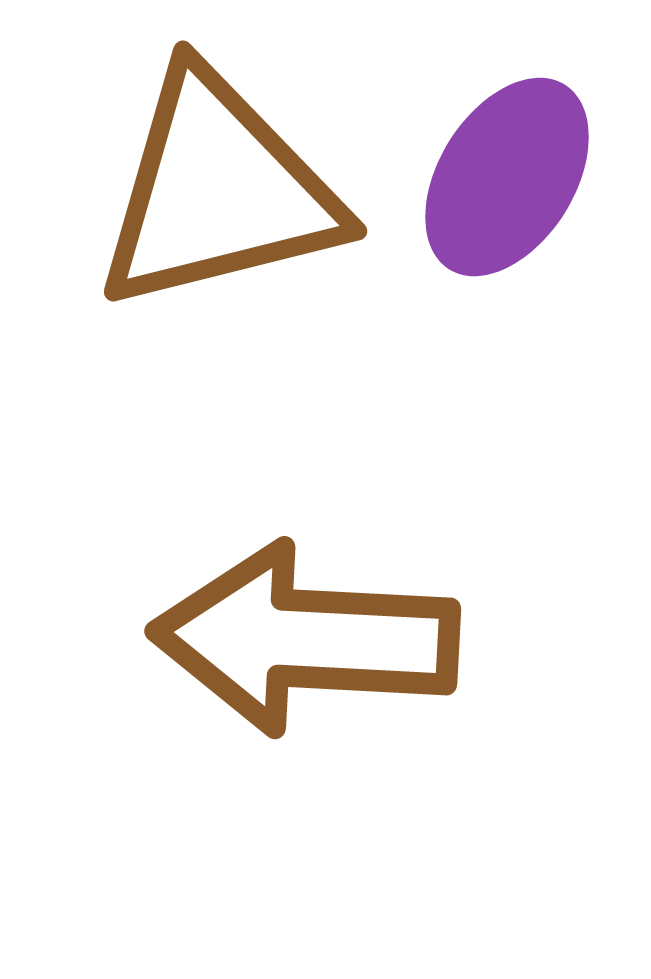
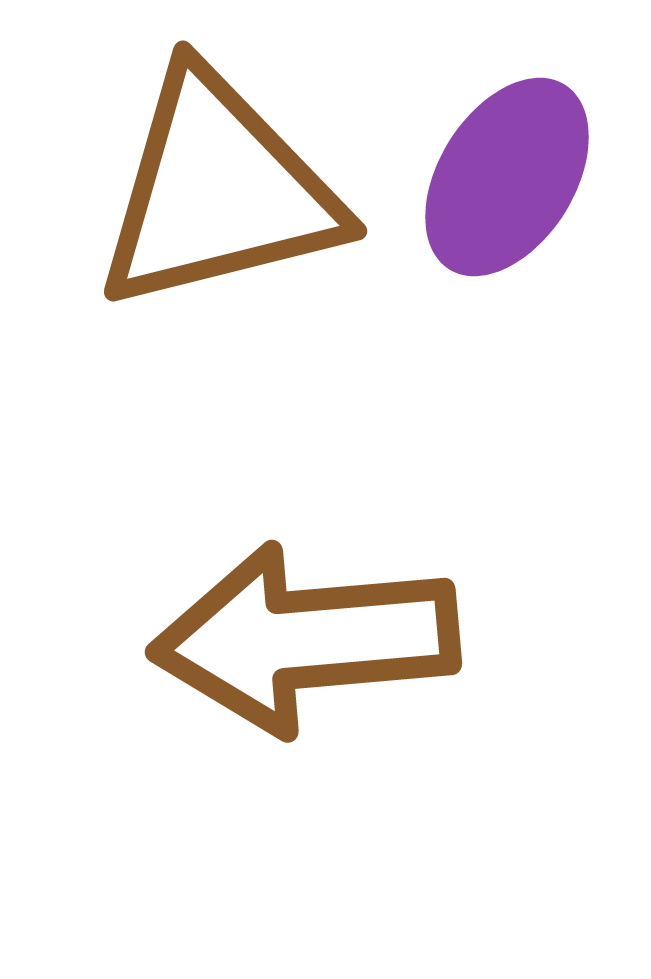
brown arrow: rotated 8 degrees counterclockwise
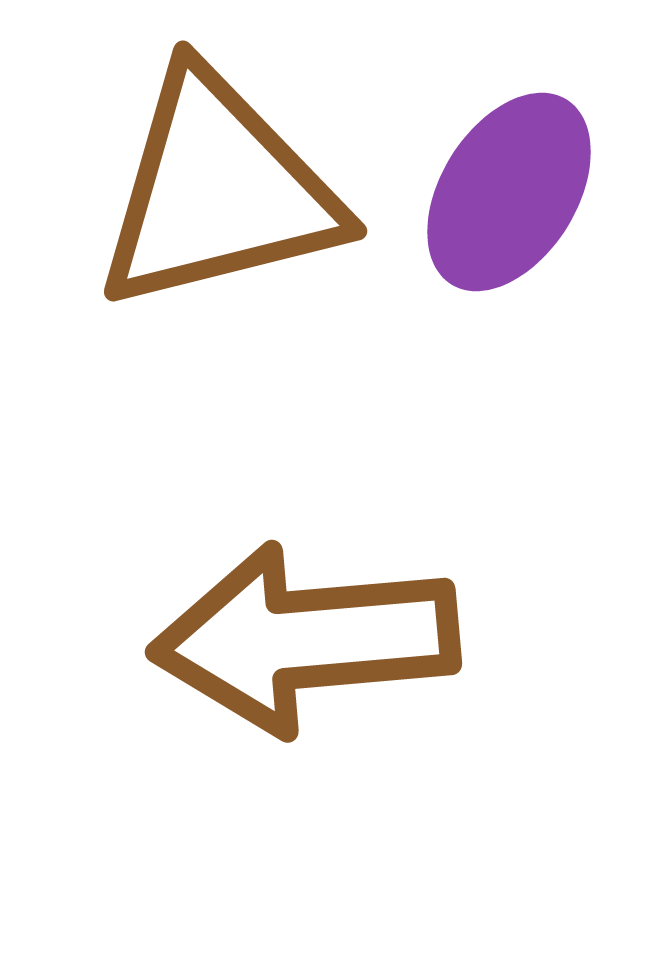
purple ellipse: moved 2 px right, 15 px down
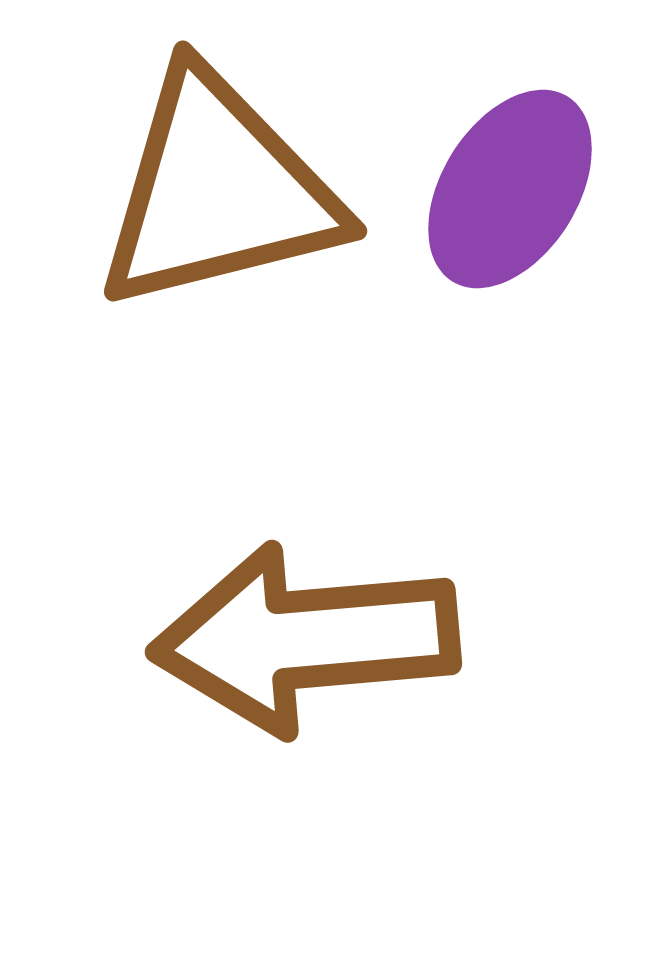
purple ellipse: moved 1 px right, 3 px up
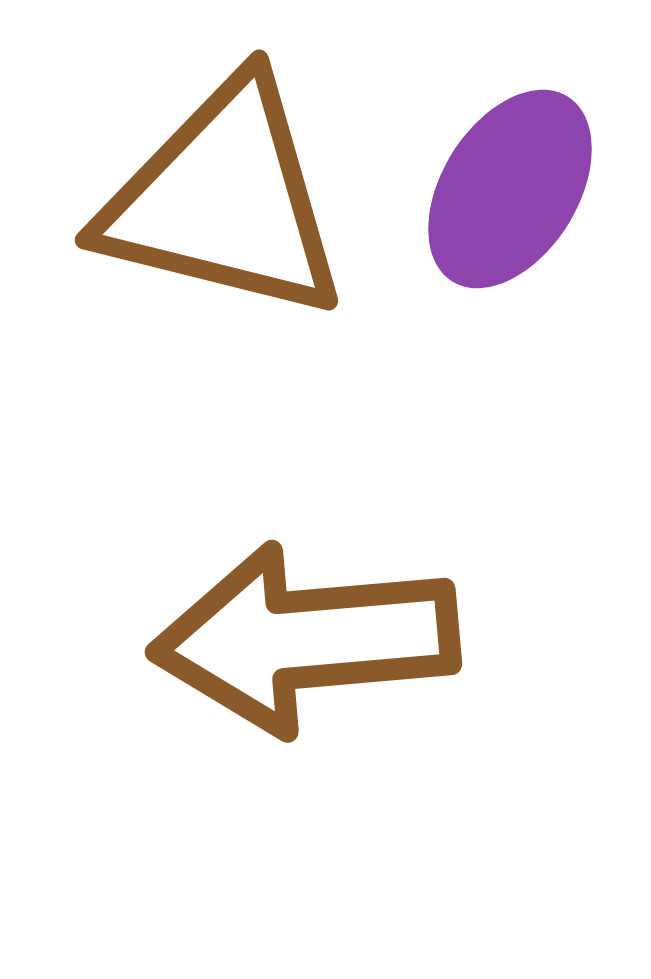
brown triangle: moved 6 px right, 9 px down; rotated 28 degrees clockwise
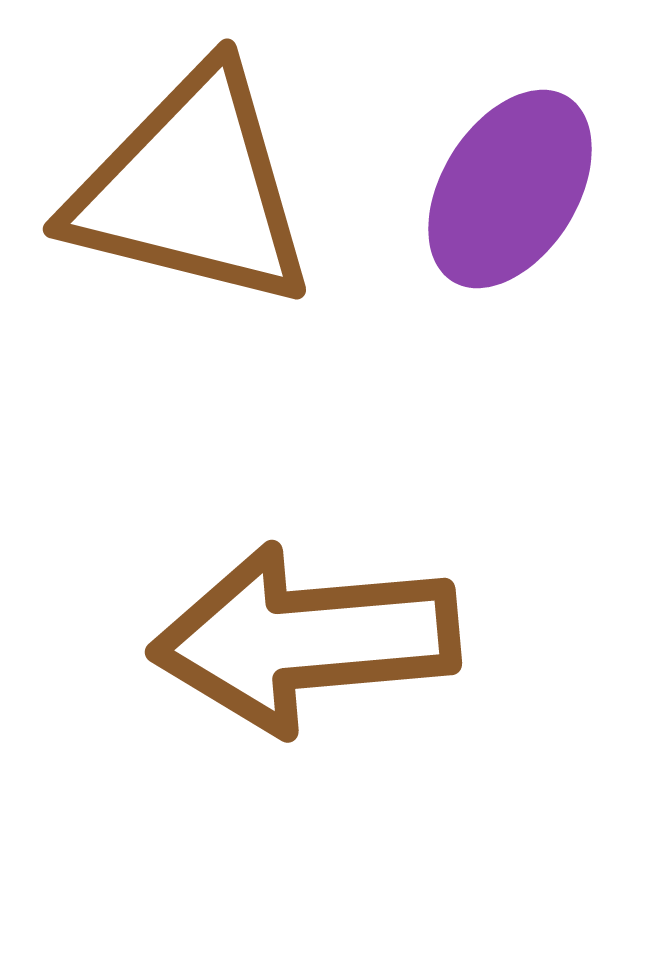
brown triangle: moved 32 px left, 11 px up
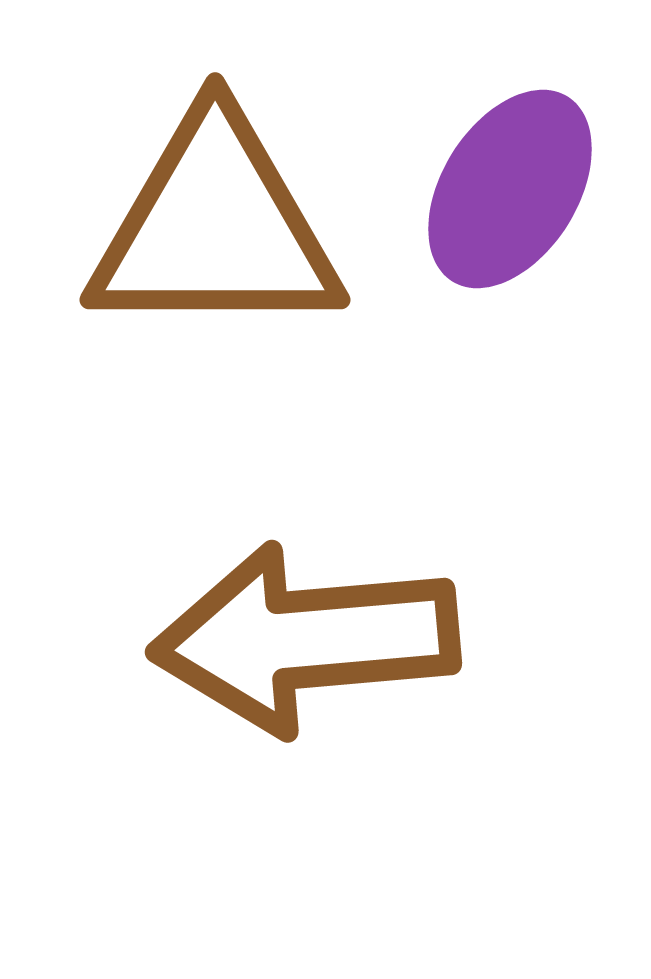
brown triangle: moved 23 px right, 38 px down; rotated 14 degrees counterclockwise
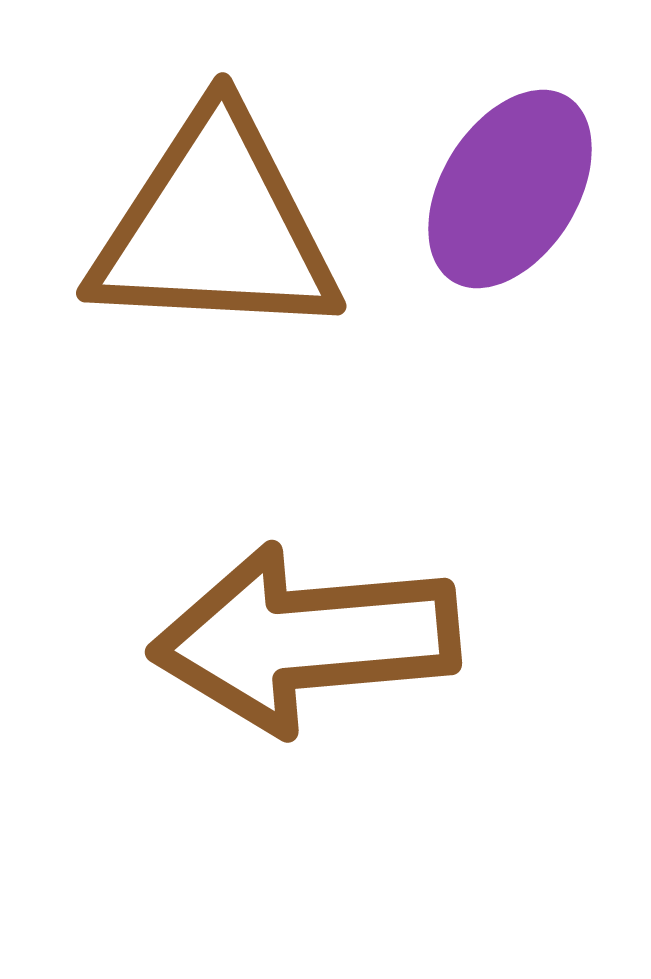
brown triangle: rotated 3 degrees clockwise
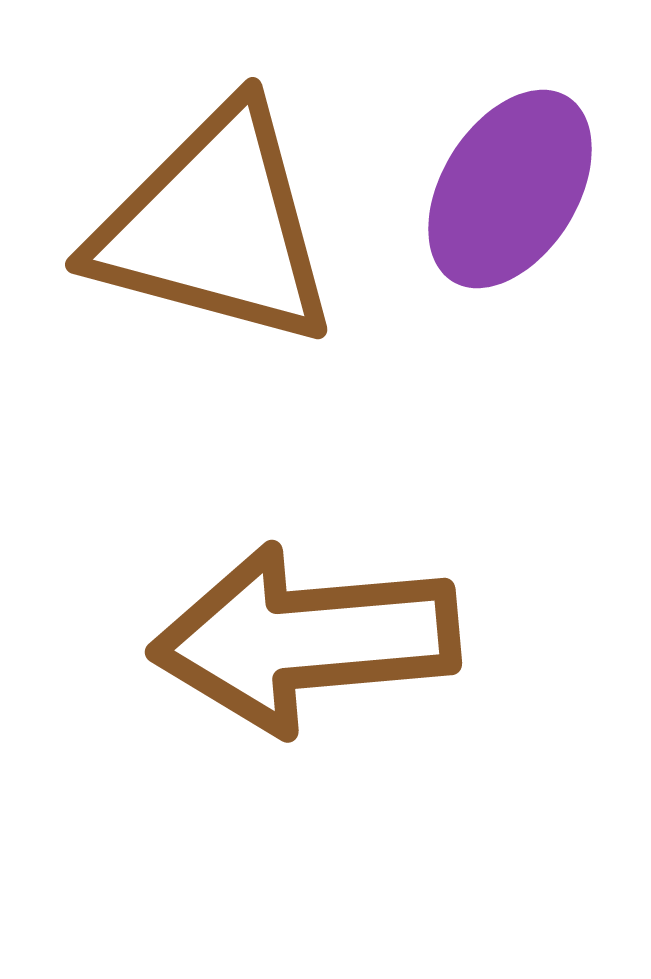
brown triangle: rotated 12 degrees clockwise
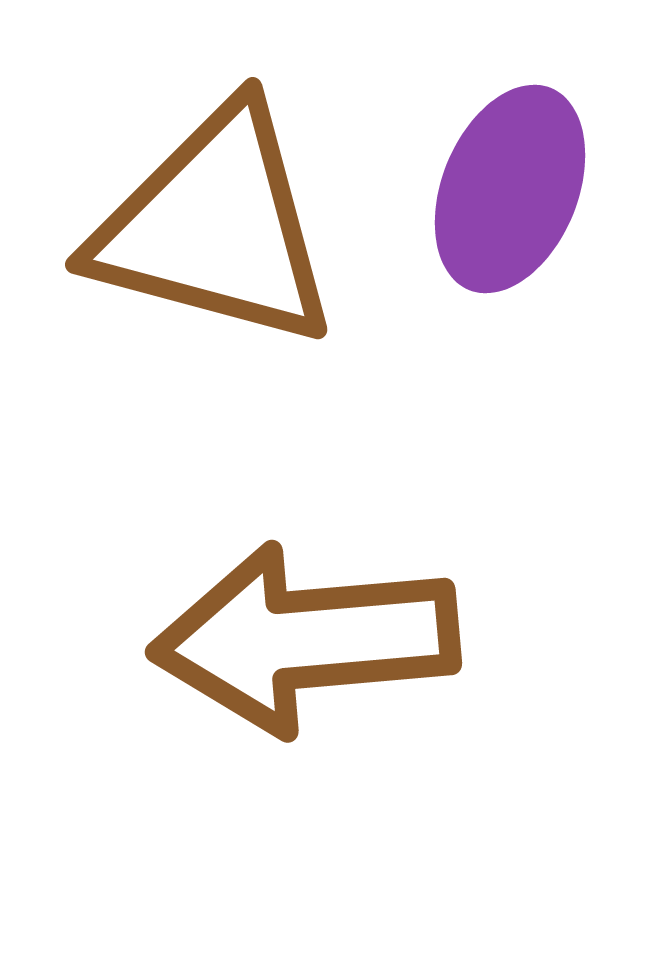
purple ellipse: rotated 10 degrees counterclockwise
